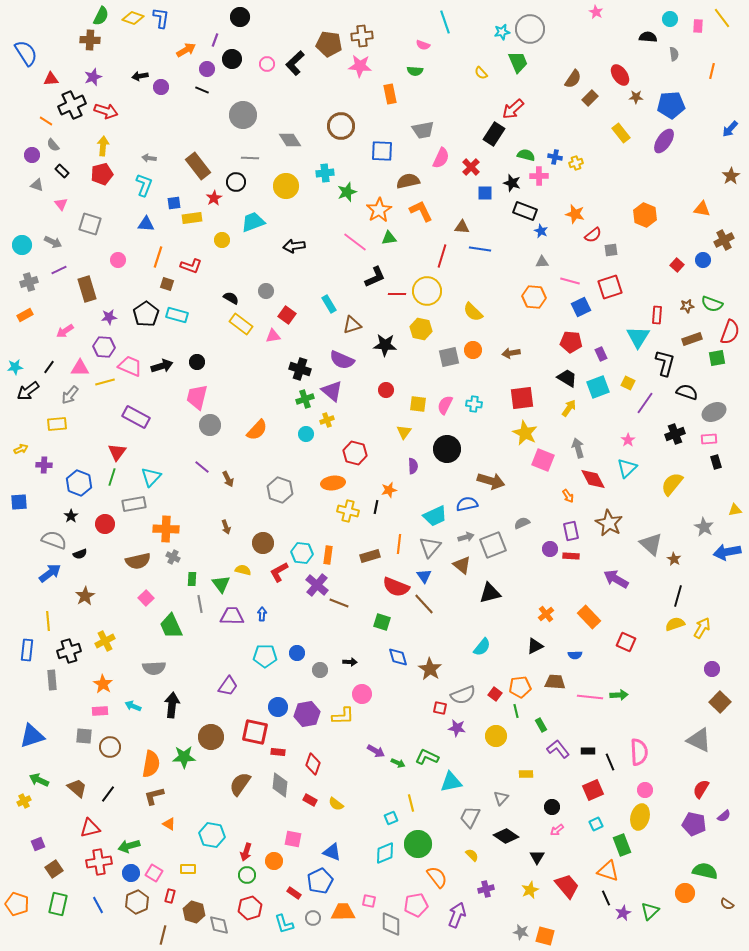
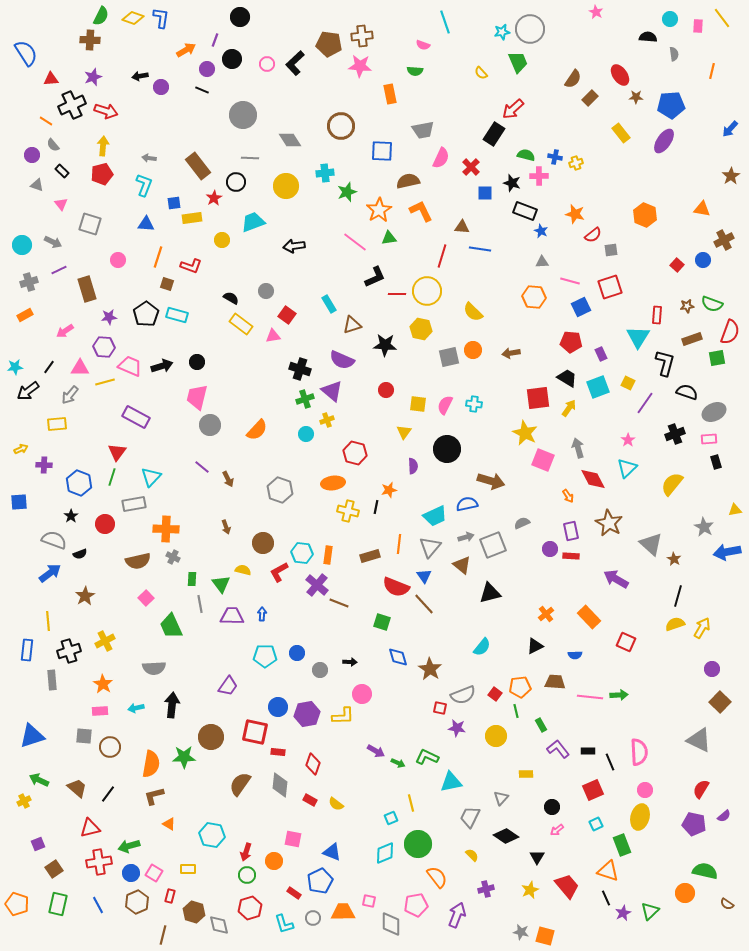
red square at (522, 398): moved 16 px right
cyan arrow at (133, 706): moved 3 px right, 2 px down; rotated 35 degrees counterclockwise
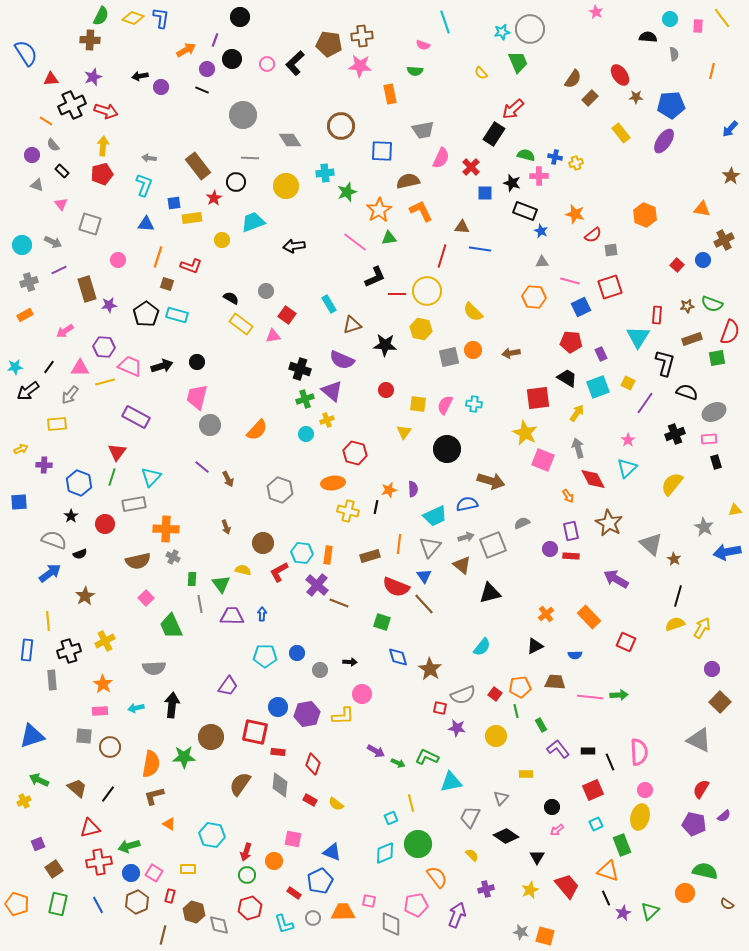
purple star at (109, 317): moved 12 px up
yellow arrow at (569, 408): moved 8 px right, 5 px down
purple semicircle at (413, 466): moved 23 px down
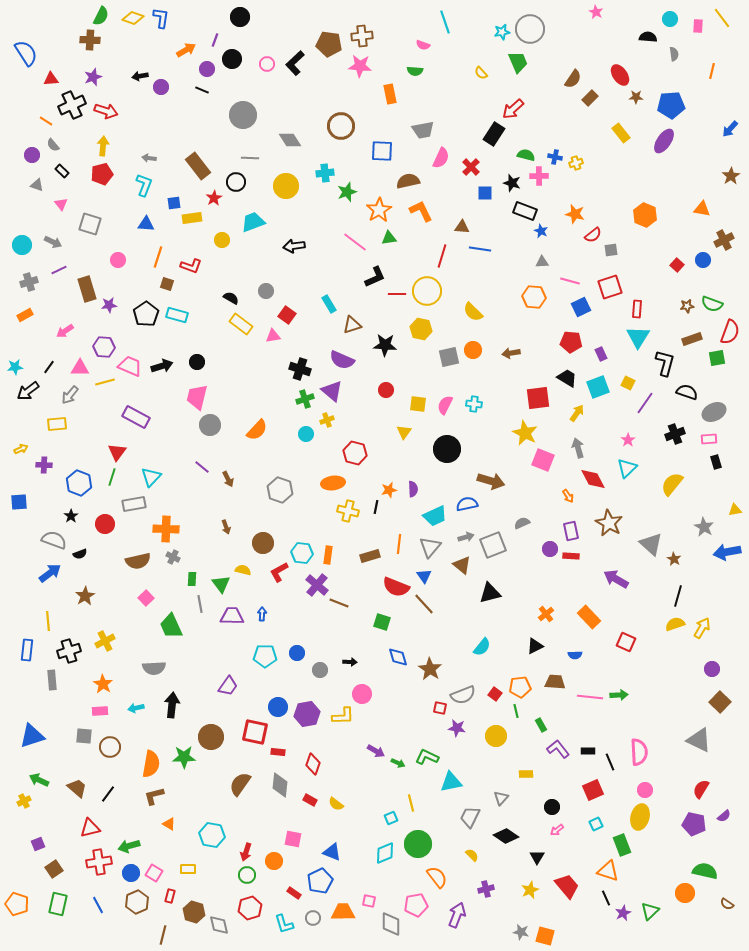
red rectangle at (657, 315): moved 20 px left, 6 px up
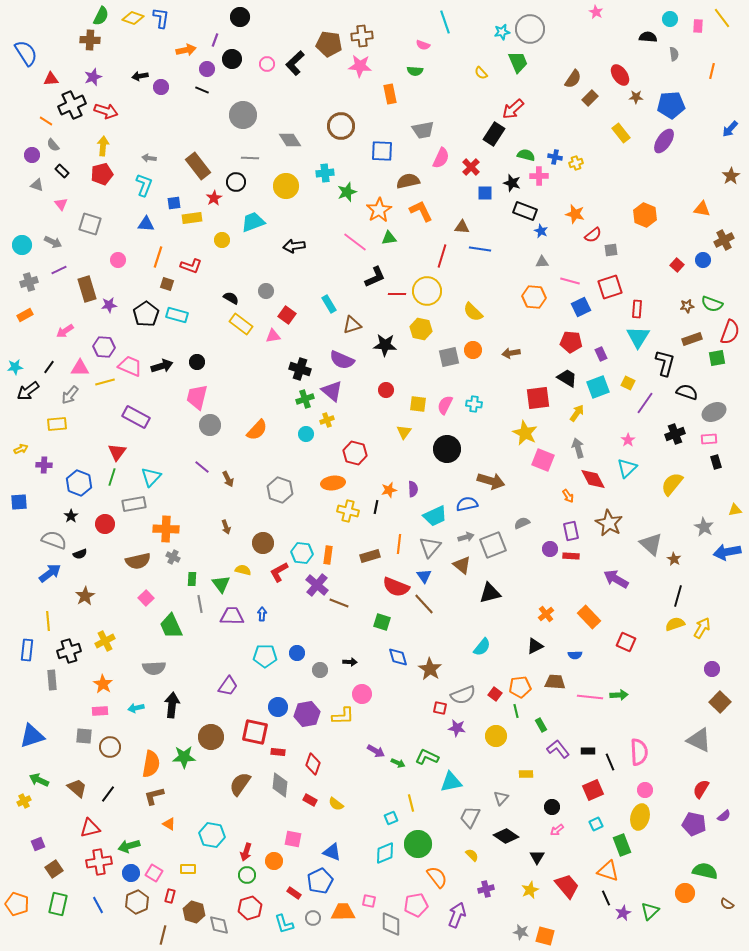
orange arrow at (186, 50): rotated 18 degrees clockwise
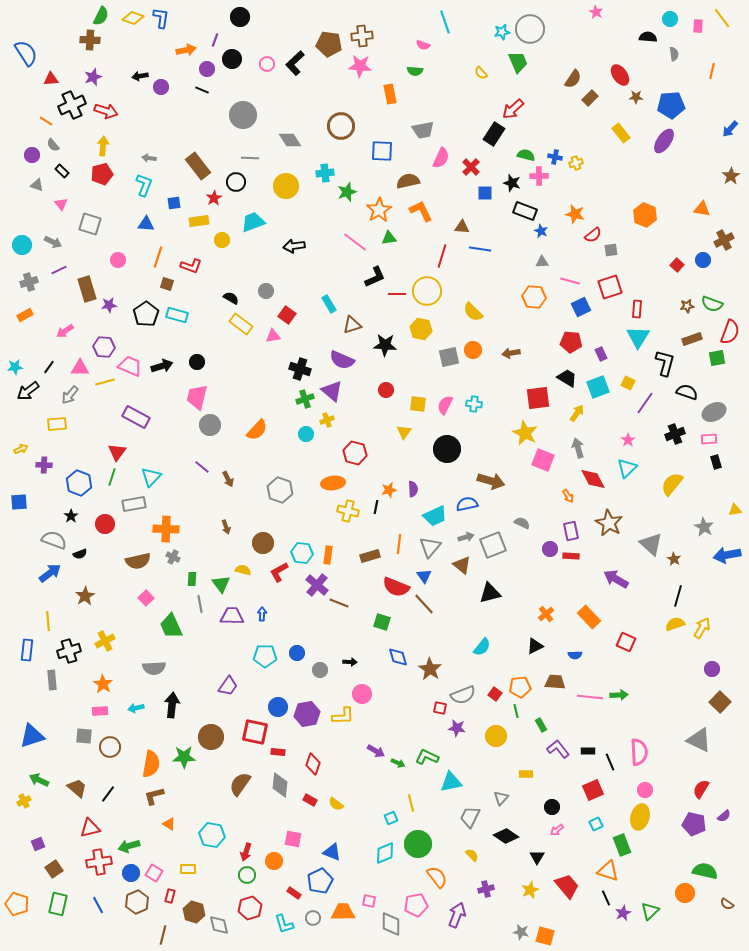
yellow rectangle at (192, 218): moved 7 px right, 3 px down
gray semicircle at (522, 523): rotated 49 degrees clockwise
blue arrow at (727, 552): moved 3 px down
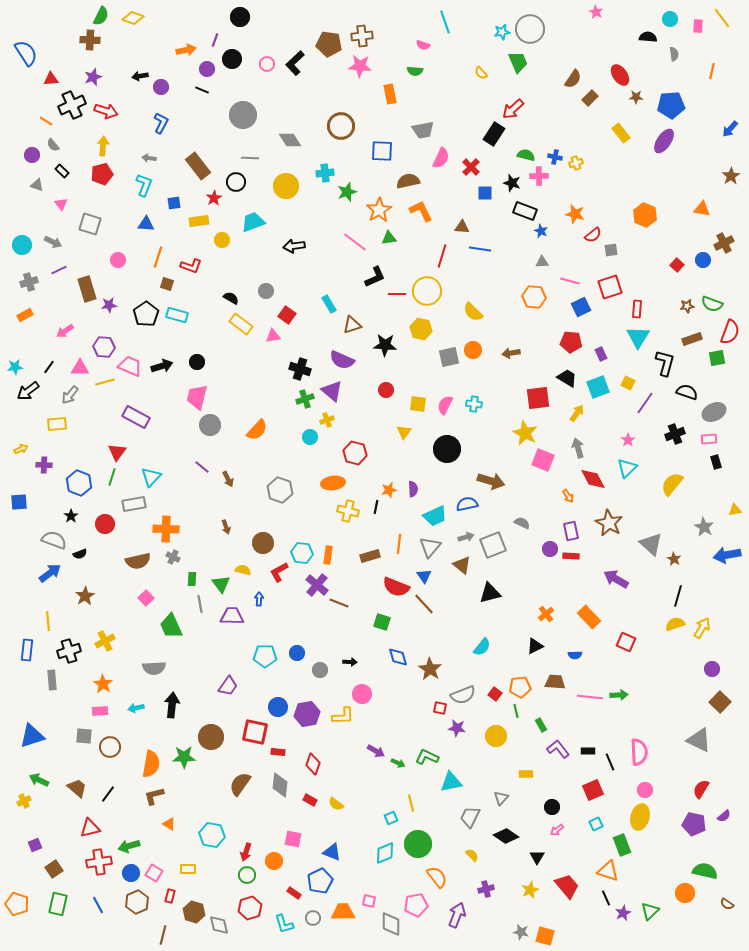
blue L-shape at (161, 18): moved 105 px down; rotated 20 degrees clockwise
brown cross at (724, 240): moved 3 px down
cyan circle at (306, 434): moved 4 px right, 3 px down
blue arrow at (262, 614): moved 3 px left, 15 px up
purple square at (38, 844): moved 3 px left, 1 px down
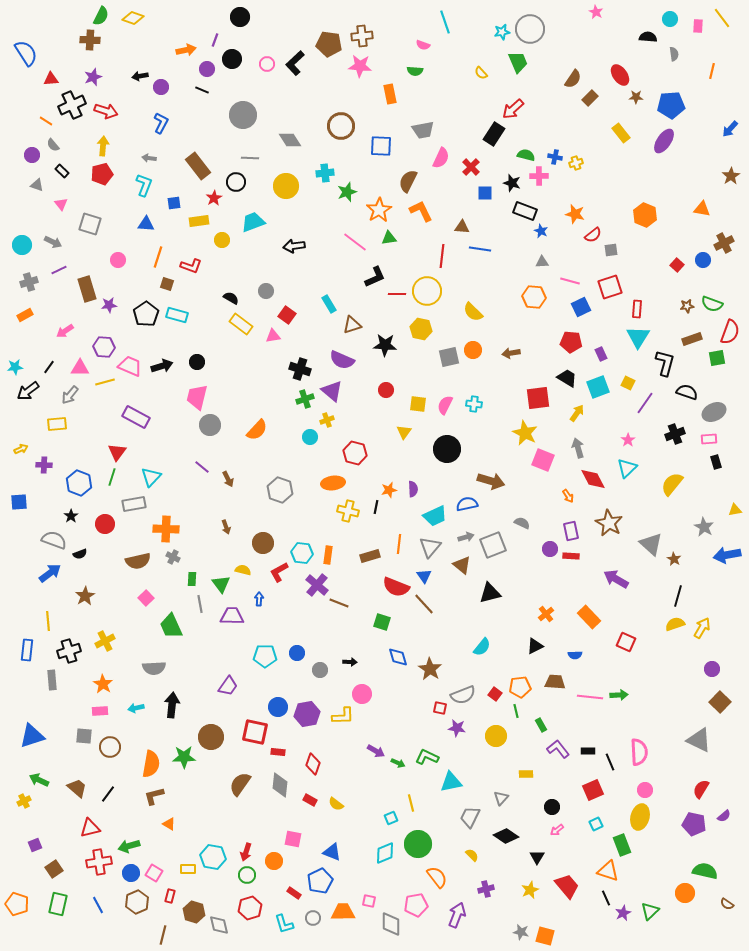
blue square at (382, 151): moved 1 px left, 5 px up
brown semicircle at (408, 181): rotated 50 degrees counterclockwise
red line at (442, 256): rotated 10 degrees counterclockwise
cyan hexagon at (212, 835): moved 1 px right, 22 px down
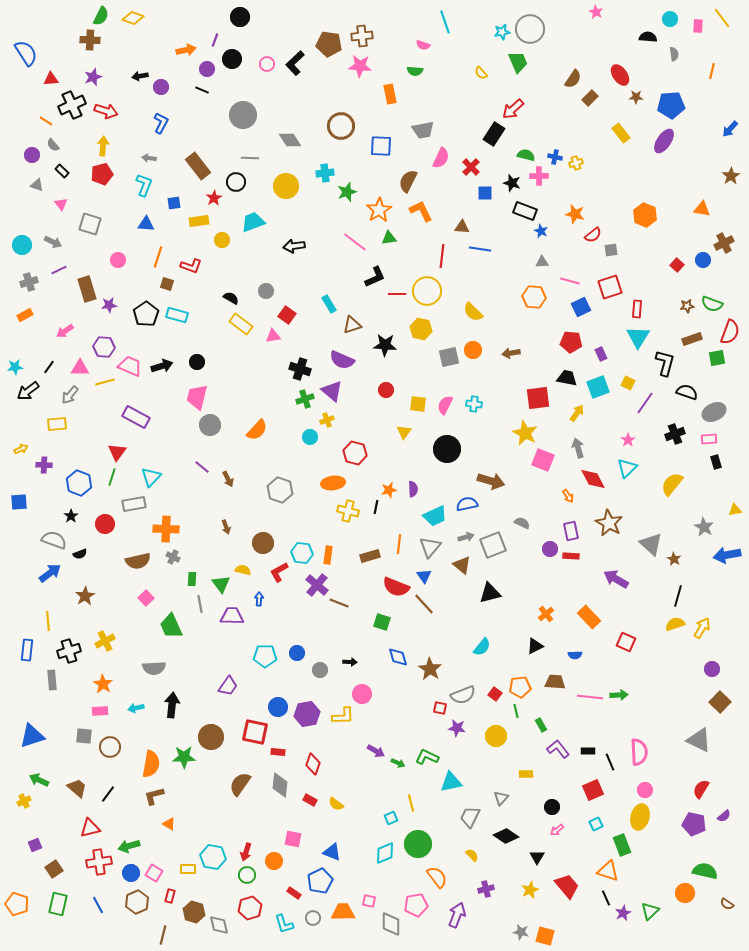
black trapezoid at (567, 378): rotated 20 degrees counterclockwise
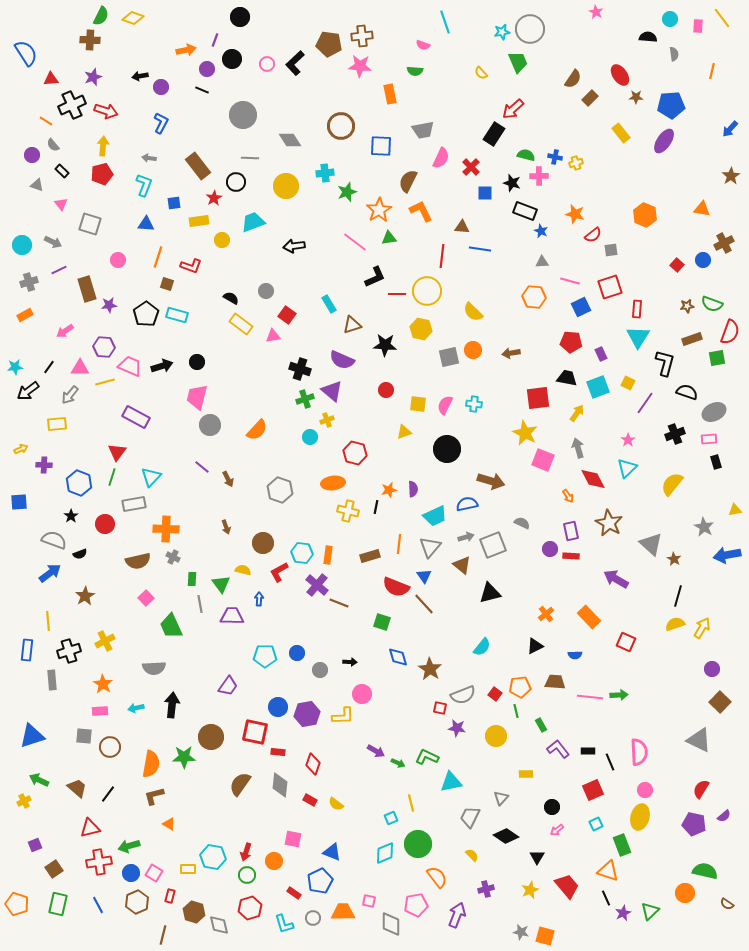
yellow triangle at (404, 432): rotated 35 degrees clockwise
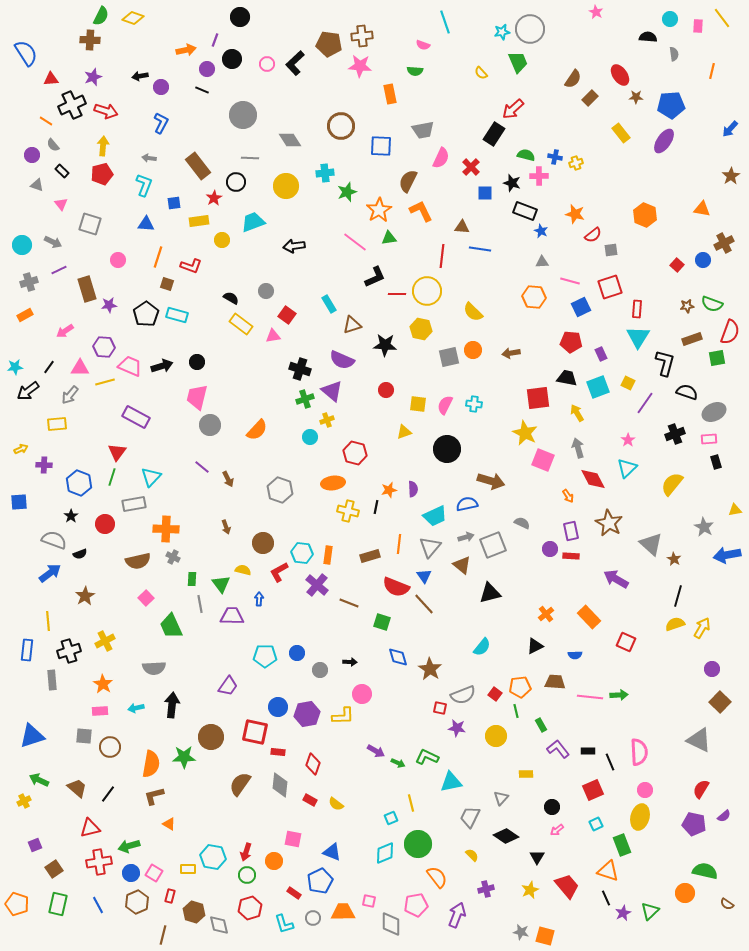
yellow arrow at (577, 413): rotated 66 degrees counterclockwise
brown line at (339, 603): moved 10 px right
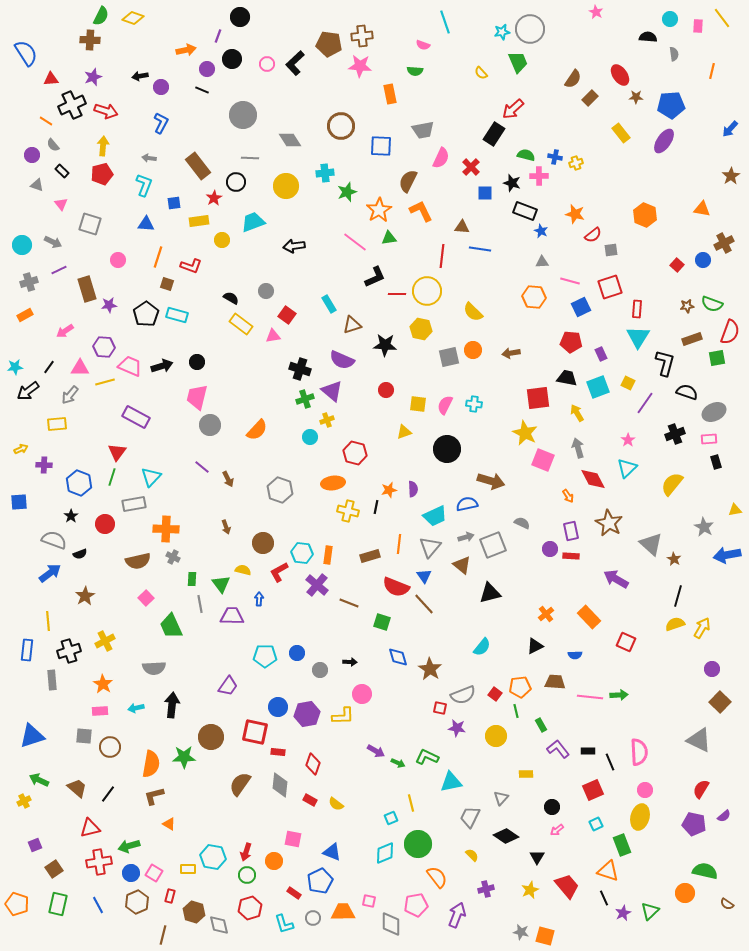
purple line at (215, 40): moved 3 px right, 4 px up
black line at (606, 898): moved 2 px left
